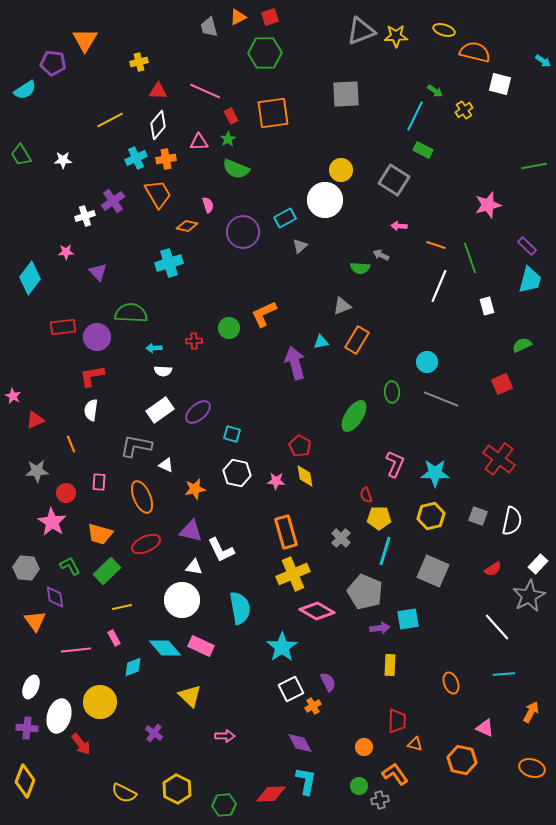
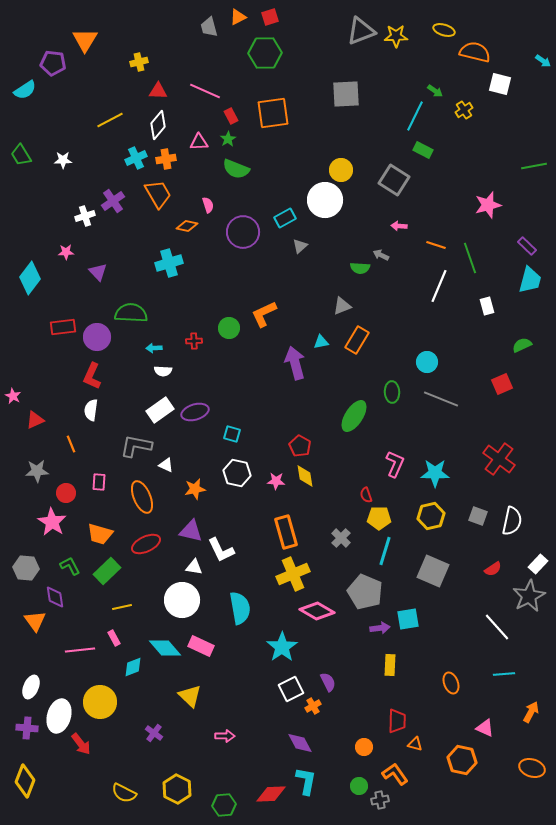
red L-shape at (92, 376): rotated 56 degrees counterclockwise
purple ellipse at (198, 412): moved 3 px left; rotated 24 degrees clockwise
pink line at (76, 650): moved 4 px right
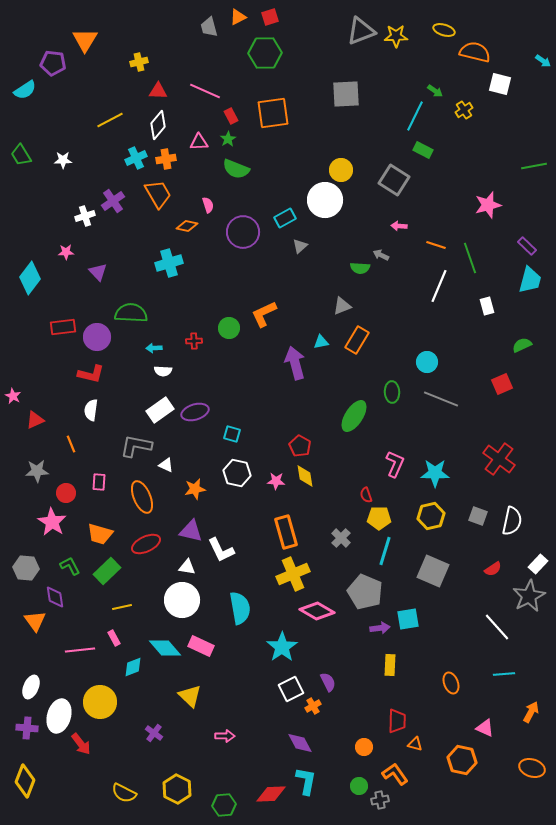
red L-shape at (92, 376): moved 1 px left, 2 px up; rotated 100 degrees counterclockwise
white triangle at (194, 567): moved 7 px left
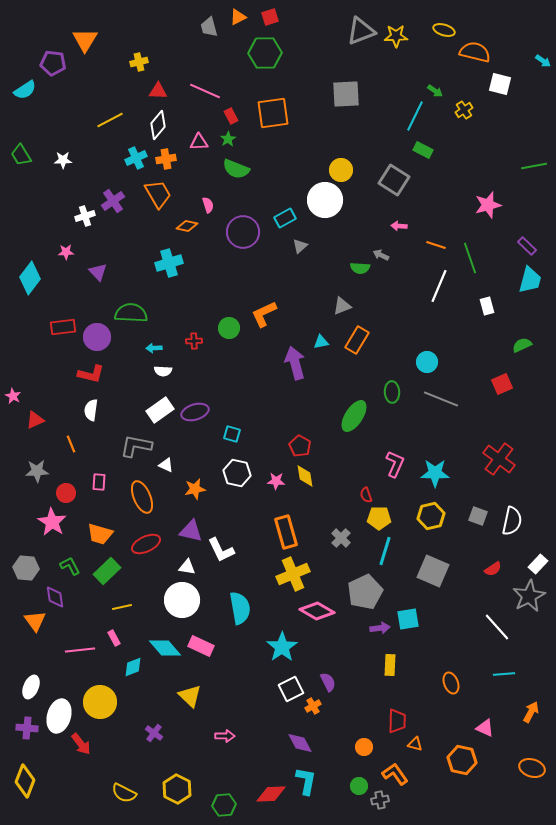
gray pentagon at (365, 592): rotated 24 degrees clockwise
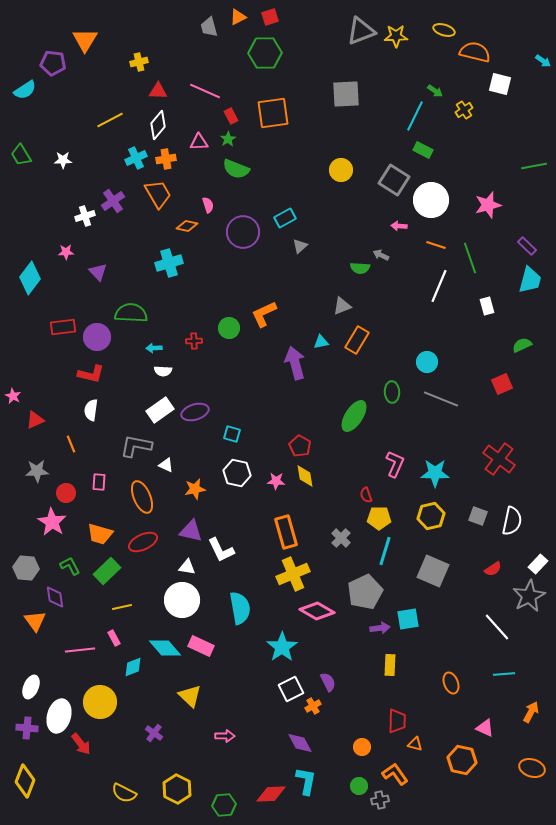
white circle at (325, 200): moved 106 px right
red ellipse at (146, 544): moved 3 px left, 2 px up
orange circle at (364, 747): moved 2 px left
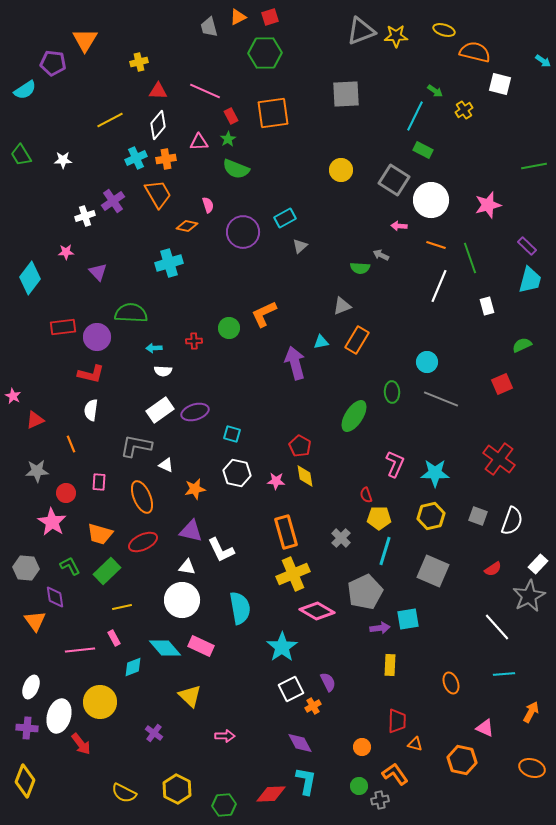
white semicircle at (512, 521): rotated 8 degrees clockwise
